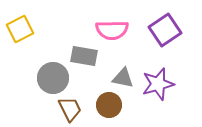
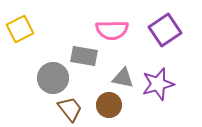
brown trapezoid: rotated 12 degrees counterclockwise
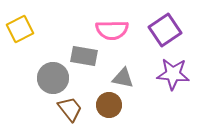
purple star: moved 15 px right, 10 px up; rotated 20 degrees clockwise
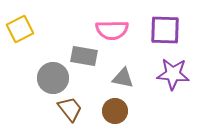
purple square: rotated 36 degrees clockwise
brown circle: moved 6 px right, 6 px down
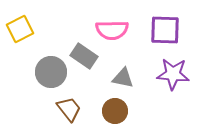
gray rectangle: rotated 24 degrees clockwise
gray circle: moved 2 px left, 6 px up
brown trapezoid: moved 1 px left
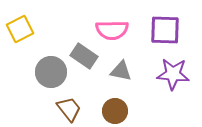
gray triangle: moved 2 px left, 7 px up
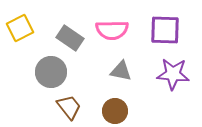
yellow square: moved 1 px up
gray rectangle: moved 14 px left, 18 px up
brown trapezoid: moved 2 px up
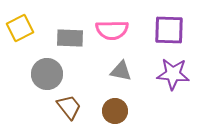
purple square: moved 4 px right
gray rectangle: rotated 32 degrees counterclockwise
gray circle: moved 4 px left, 2 px down
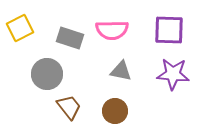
gray rectangle: rotated 16 degrees clockwise
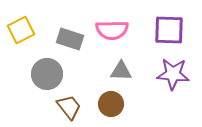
yellow square: moved 1 px right, 2 px down
gray rectangle: moved 1 px down
gray triangle: rotated 10 degrees counterclockwise
brown circle: moved 4 px left, 7 px up
